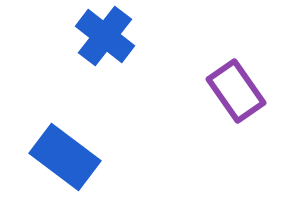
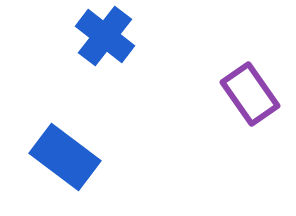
purple rectangle: moved 14 px right, 3 px down
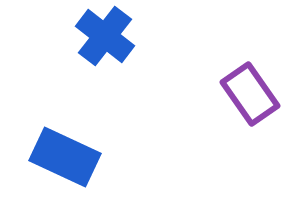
blue rectangle: rotated 12 degrees counterclockwise
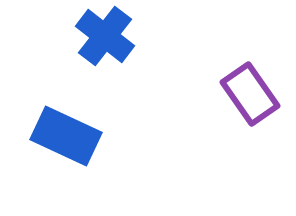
blue rectangle: moved 1 px right, 21 px up
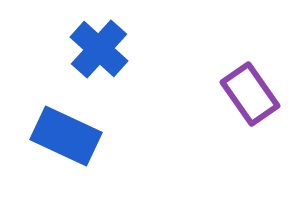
blue cross: moved 6 px left, 13 px down; rotated 4 degrees clockwise
